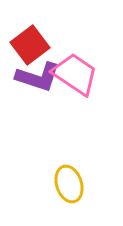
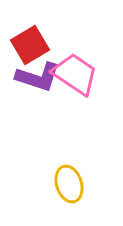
red square: rotated 6 degrees clockwise
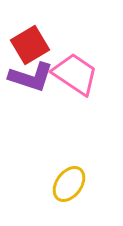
purple L-shape: moved 7 px left
yellow ellipse: rotated 54 degrees clockwise
